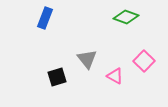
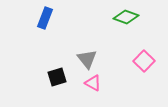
pink triangle: moved 22 px left, 7 px down
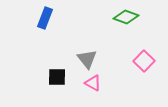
black square: rotated 18 degrees clockwise
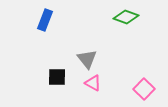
blue rectangle: moved 2 px down
pink square: moved 28 px down
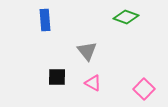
blue rectangle: rotated 25 degrees counterclockwise
gray triangle: moved 8 px up
